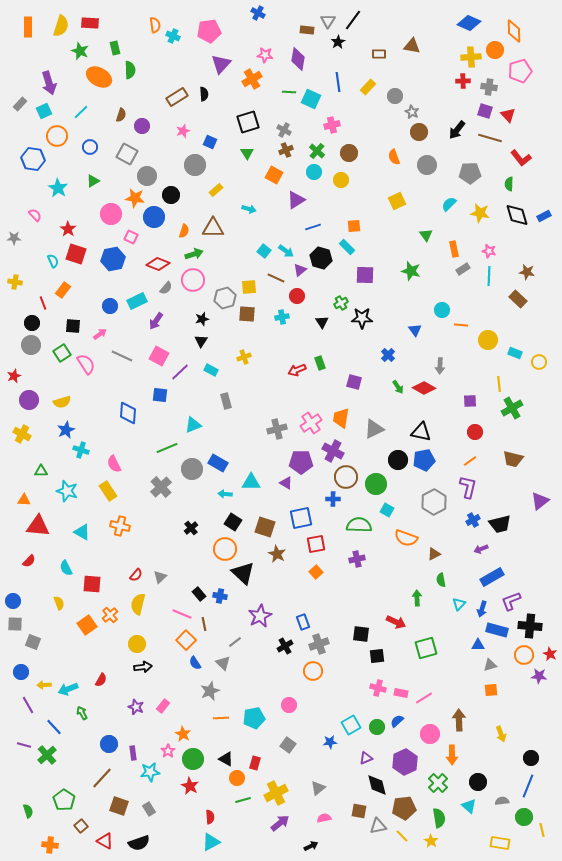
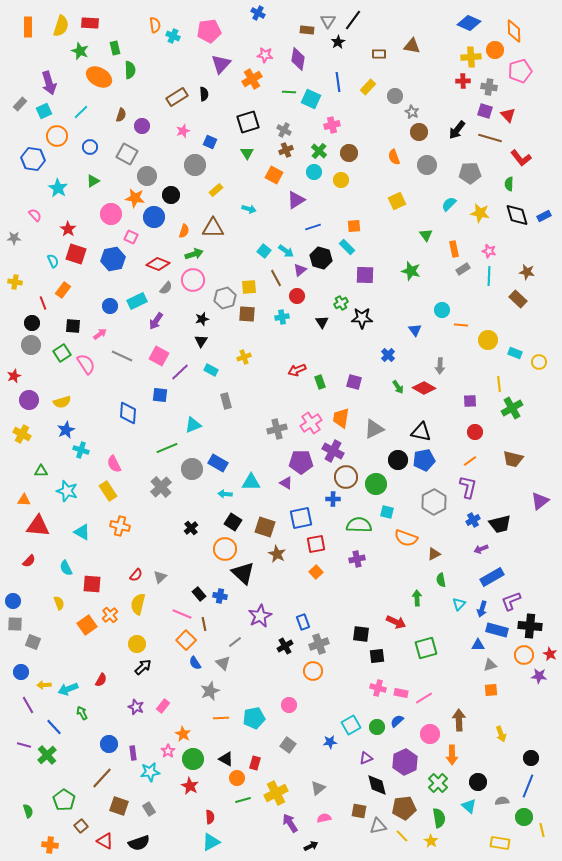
green cross at (317, 151): moved 2 px right
brown line at (276, 278): rotated 36 degrees clockwise
green rectangle at (320, 363): moved 19 px down
cyan square at (387, 510): moved 2 px down; rotated 16 degrees counterclockwise
black arrow at (143, 667): rotated 36 degrees counterclockwise
purple arrow at (280, 823): moved 10 px right; rotated 84 degrees counterclockwise
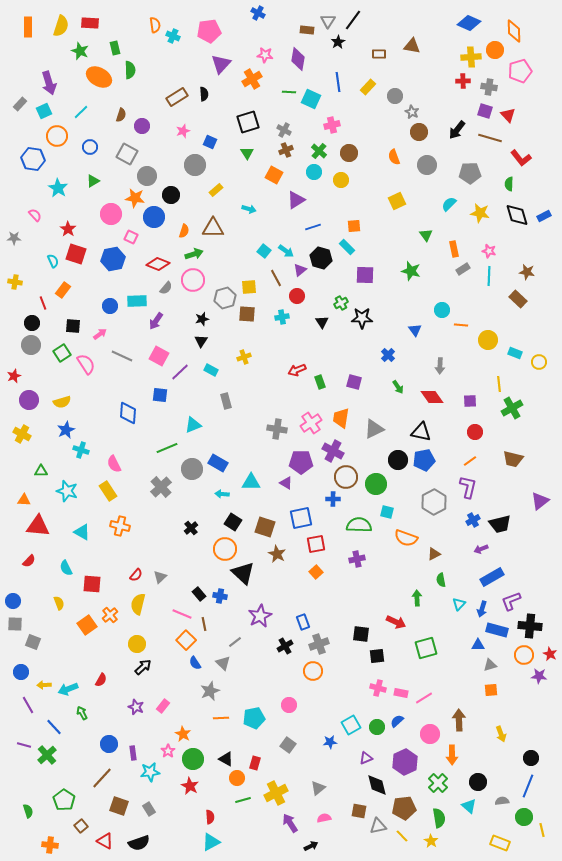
cyan rectangle at (137, 301): rotated 24 degrees clockwise
red diamond at (424, 388): moved 8 px right, 9 px down; rotated 25 degrees clockwise
gray cross at (277, 429): rotated 24 degrees clockwise
cyan arrow at (225, 494): moved 3 px left
yellow rectangle at (500, 843): rotated 12 degrees clockwise
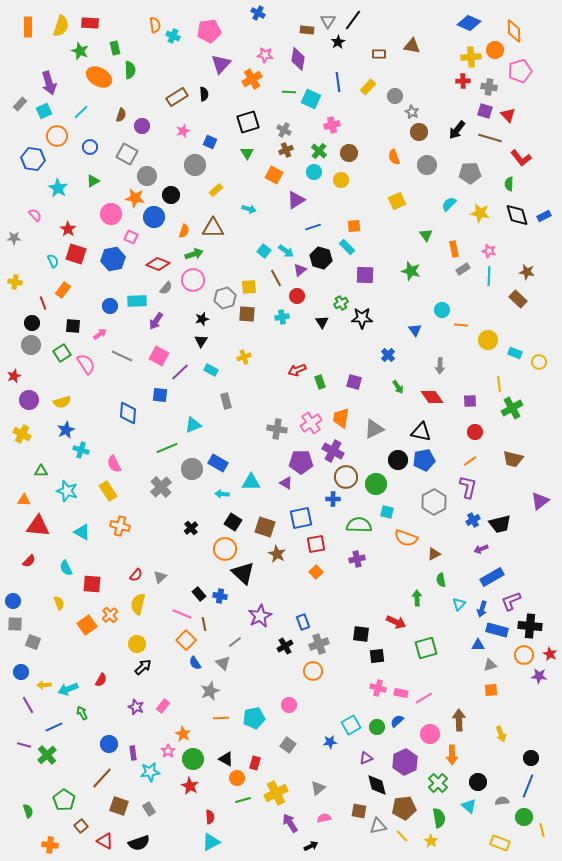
blue line at (54, 727): rotated 72 degrees counterclockwise
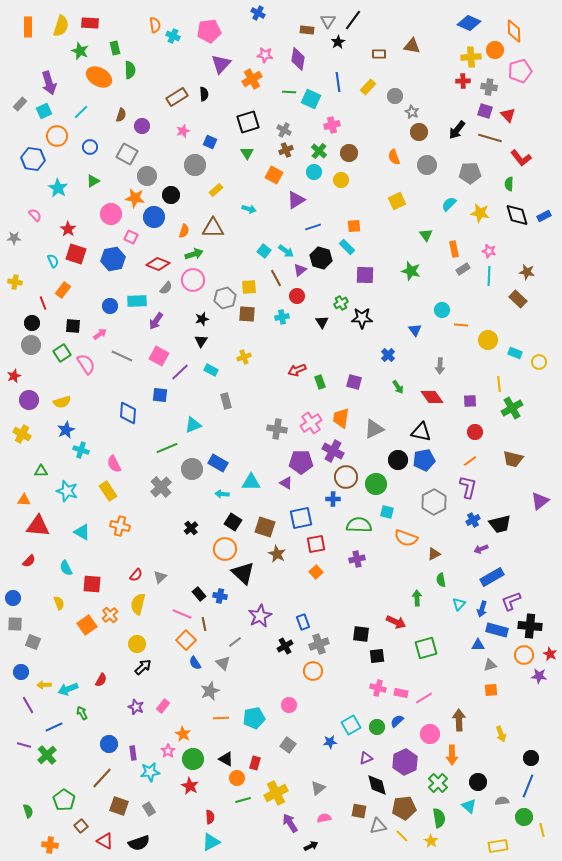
blue circle at (13, 601): moved 3 px up
yellow rectangle at (500, 843): moved 2 px left, 3 px down; rotated 30 degrees counterclockwise
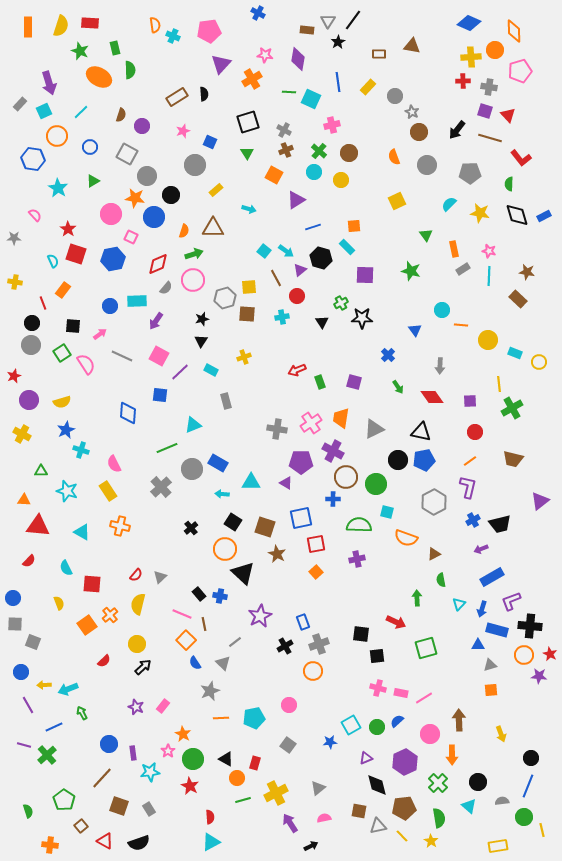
red diamond at (158, 264): rotated 45 degrees counterclockwise
red semicircle at (101, 680): moved 3 px right, 19 px up; rotated 16 degrees clockwise
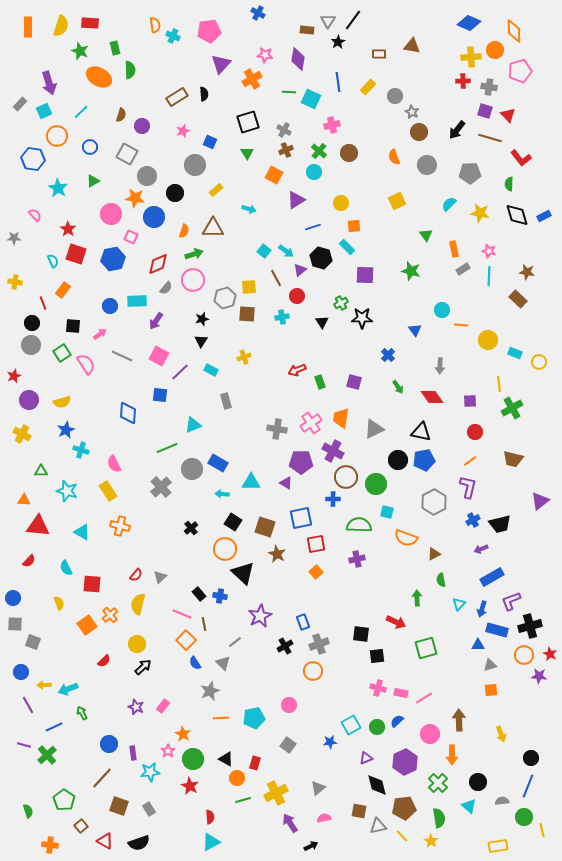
yellow circle at (341, 180): moved 23 px down
black circle at (171, 195): moved 4 px right, 2 px up
black cross at (530, 626): rotated 20 degrees counterclockwise
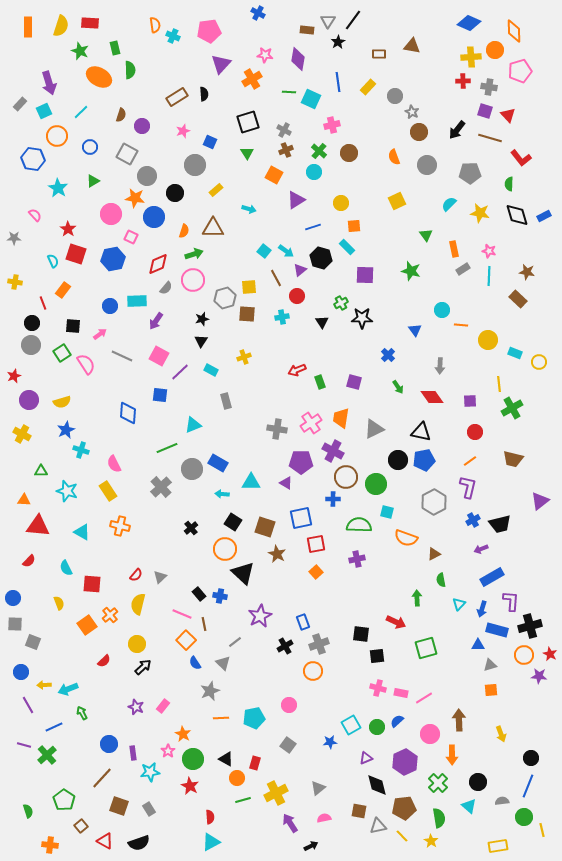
purple L-shape at (511, 601): rotated 115 degrees clockwise
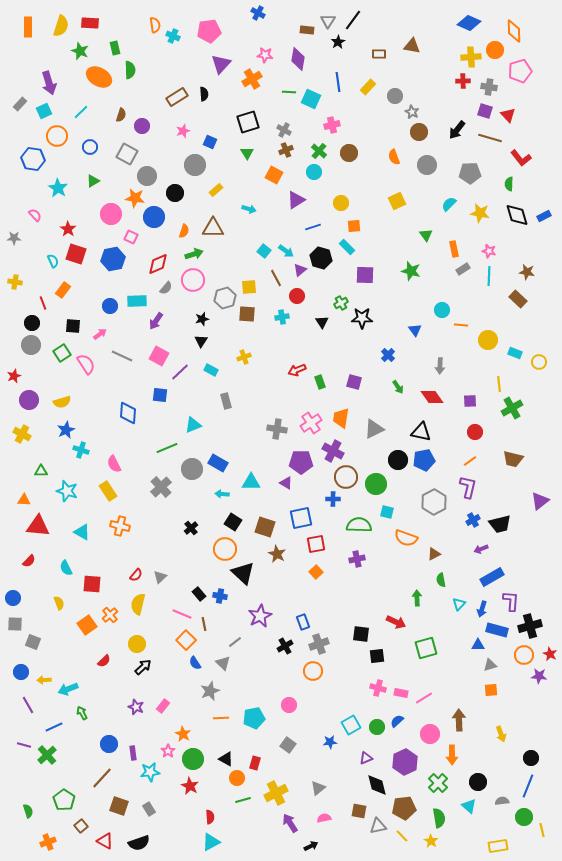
yellow arrow at (44, 685): moved 5 px up
orange cross at (50, 845): moved 2 px left, 3 px up; rotated 28 degrees counterclockwise
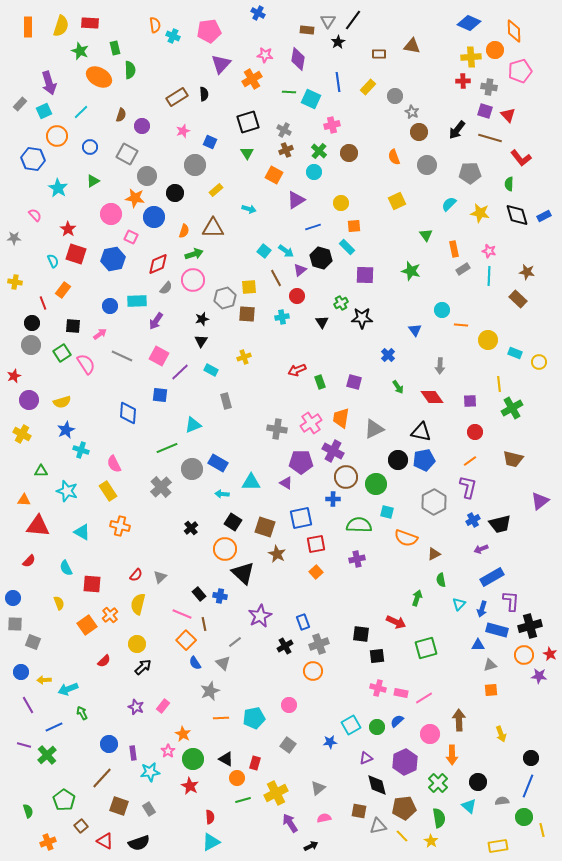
green arrow at (417, 598): rotated 21 degrees clockwise
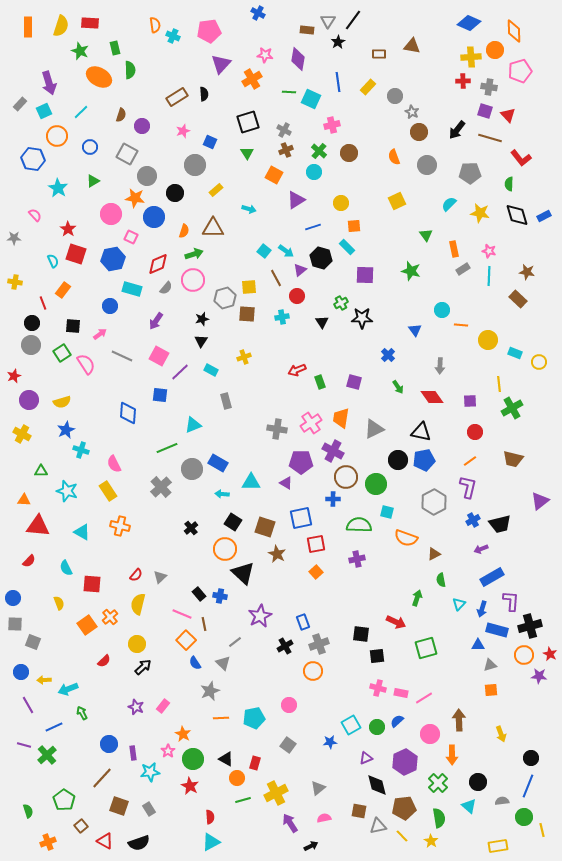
cyan rectangle at (137, 301): moved 5 px left, 12 px up; rotated 18 degrees clockwise
orange cross at (110, 615): moved 2 px down
